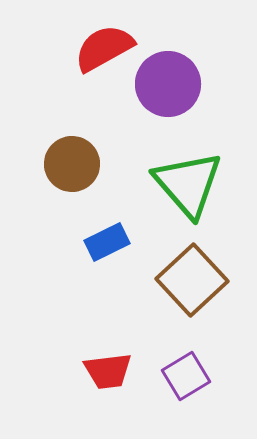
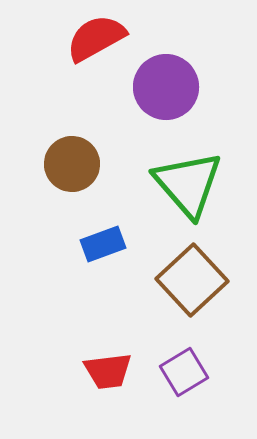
red semicircle: moved 8 px left, 10 px up
purple circle: moved 2 px left, 3 px down
blue rectangle: moved 4 px left, 2 px down; rotated 6 degrees clockwise
purple square: moved 2 px left, 4 px up
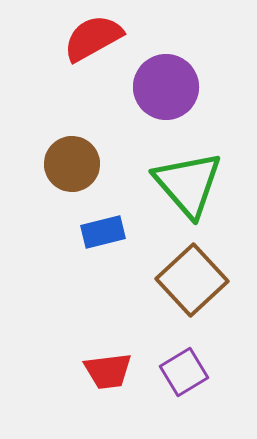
red semicircle: moved 3 px left
blue rectangle: moved 12 px up; rotated 6 degrees clockwise
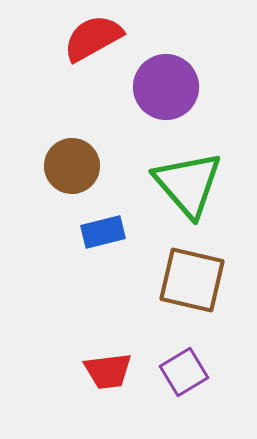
brown circle: moved 2 px down
brown square: rotated 34 degrees counterclockwise
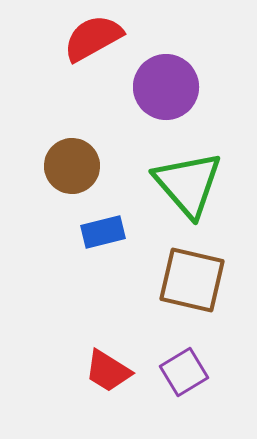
red trapezoid: rotated 39 degrees clockwise
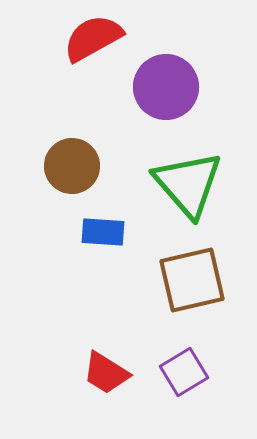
blue rectangle: rotated 18 degrees clockwise
brown square: rotated 26 degrees counterclockwise
red trapezoid: moved 2 px left, 2 px down
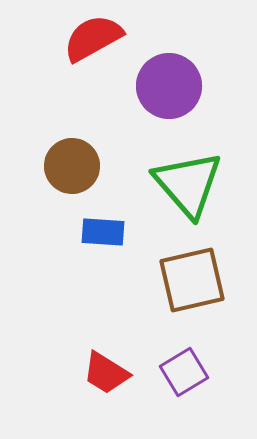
purple circle: moved 3 px right, 1 px up
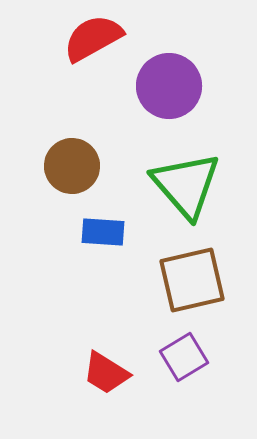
green triangle: moved 2 px left, 1 px down
purple square: moved 15 px up
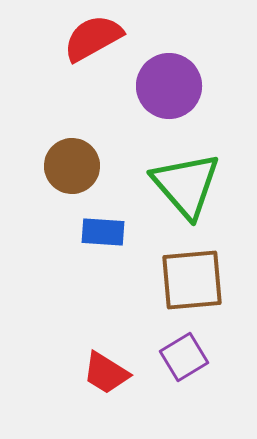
brown square: rotated 8 degrees clockwise
